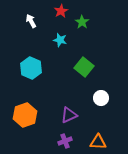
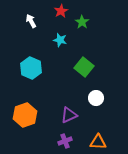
white circle: moved 5 px left
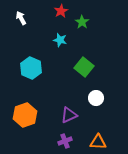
white arrow: moved 10 px left, 3 px up
